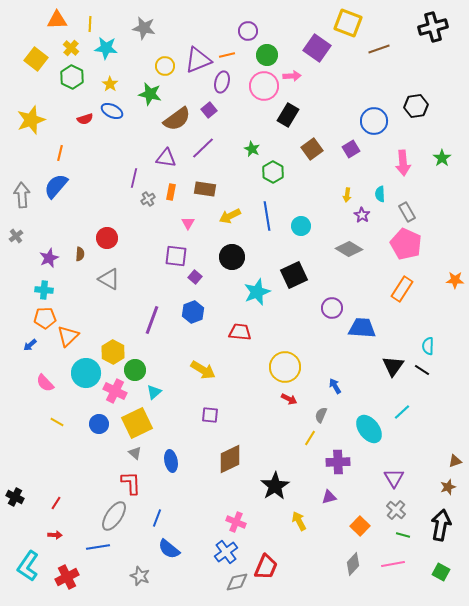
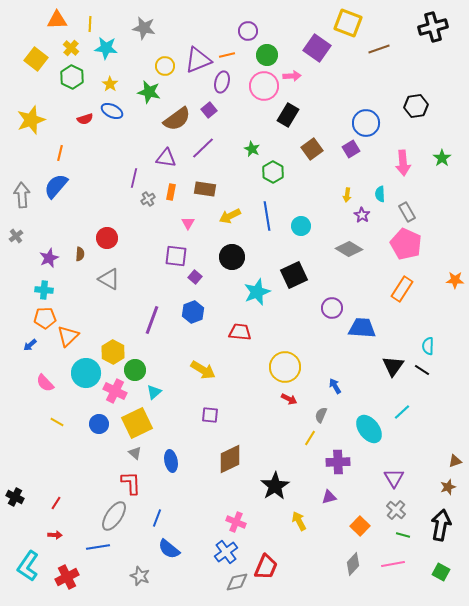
green star at (150, 94): moved 1 px left, 2 px up
blue circle at (374, 121): moved 8 px left, 2 px down
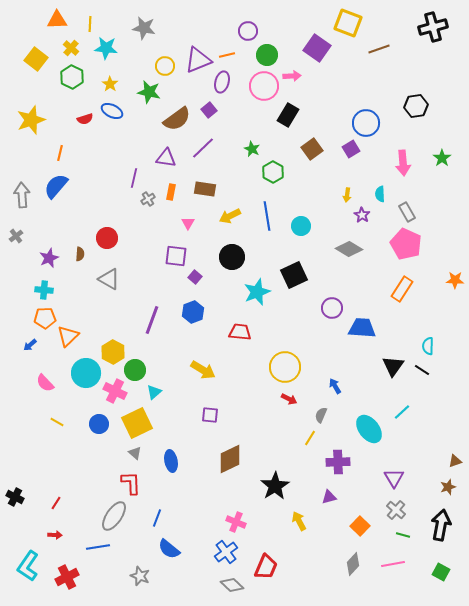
gray diamond at (237, 582): moved 5 px left, 3 px down; rotated 55 degrees clockwise
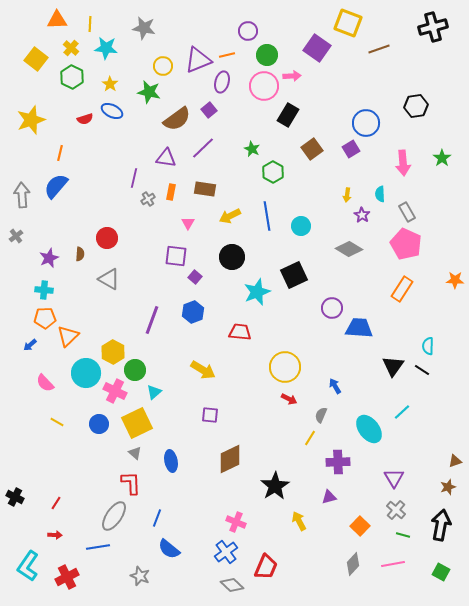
yellow circle at (165, 66): moved 2 px left
blue trapezoid at (362, 328): moved 3 px left
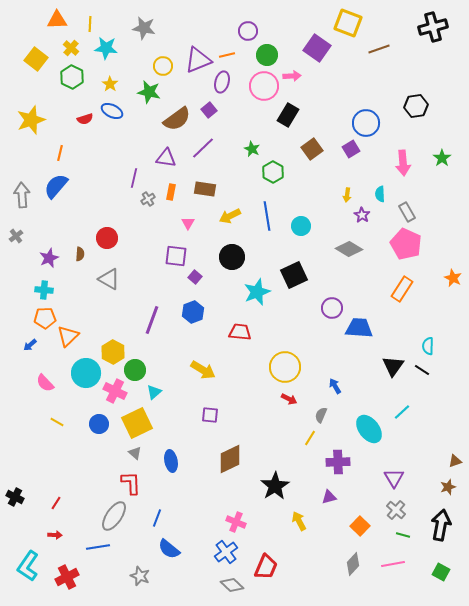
orange star at (455, 280): moved 2 px left, 2 px up; rotated 24 degrees clockwise
